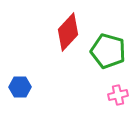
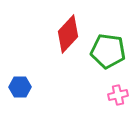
red diamond: moved 2 px down
green pentagon: rotated 8 degrees counterclockwise
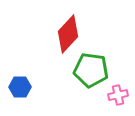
green pentagon: moved 17 px left, 19 px down
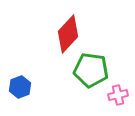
blue hexagon: rotated 20 degrees counterclockwise
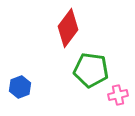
red diamond: moved 6 px up; rotated 6 degrees counterclockwise
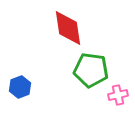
red diamond: rotated 45 degrees counterclockwise
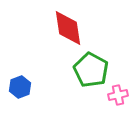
green pentagon: rotated 20 degrees clockwise
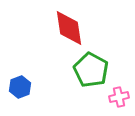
red diamond: moved 1 px right
pink cross: moved 1 px right, 2 px down
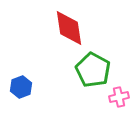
green pentagon: moved 2 px right
blue hexagon: moved 1 px right
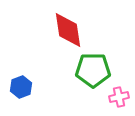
red diamond: moved 1 px left, 2 px down
green pentagon: rotated 28 degrees counterclockwise
